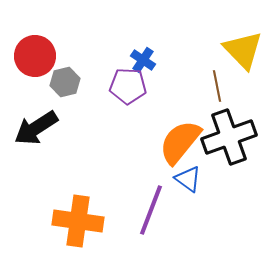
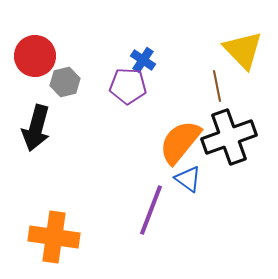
black arrow: rotated 42 degrees counterclockwise
orange cross: moved 24 px left, 16 px down
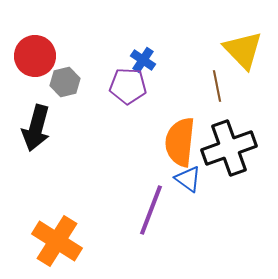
black cross: moved 11 px down
orange semicircle: rotated 33 degrees counterclockwise
orange cross: moved 3 px right, 4 px down; rotated 24 degrees clockwise
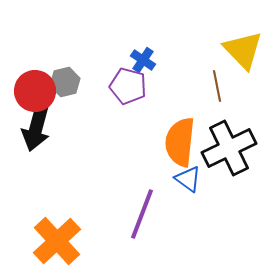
red circle: moved 35 px down
purple pentagon: rotated 12 degrees clockwise
black cross: rotated 6 degrees counterclockwise
purple line: moved 9 px left, 4 px down
orange cross: rotated 15 degrees clockwise
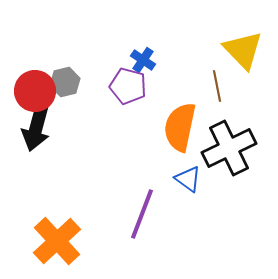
orange semicircle: moved 15 px up; rotated 6 degrees clockwise
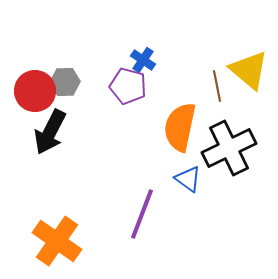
yellow triangle: moved 6 px right, 20 px down; rotated 6 degrees counterclockwise
gray hexagon: rotated 12 degrees clockwise
black arrow: moved 14 px right, 4 px down; rotated 12 degrees clockwise
orange cross: rotated 12 degrees counterclockwise
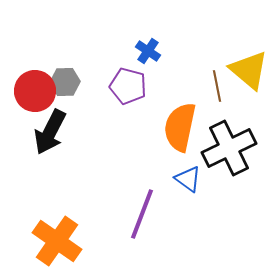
blue cross: moved 5 px right, 9 px up
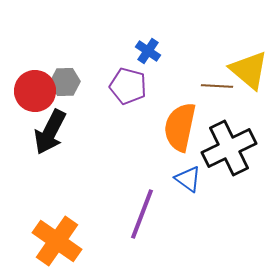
brown line: rotated 76 degrees counterclockwise
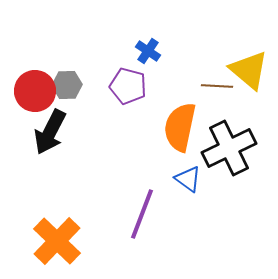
gray hexagon: moved 2 px right, 3 px down
orange cross: rotated 9 degrees clockwise
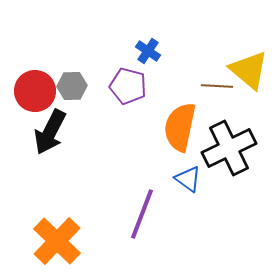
gray hexagon: moved 5 px right, 1 px down
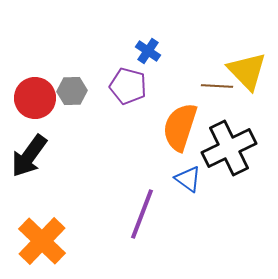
yellow triangle: moved 2 px left, 1 px down; rotated 6 degrees clockwise
gray hexagon: moved 5 px down
red circle: moved 7 px down
orange semicircle: rotated 6 degrees clockwise
black arrow: moved 21 px left, 24 px down; rotated 9 degrees clockwise
orange cross: moved 15 px left
